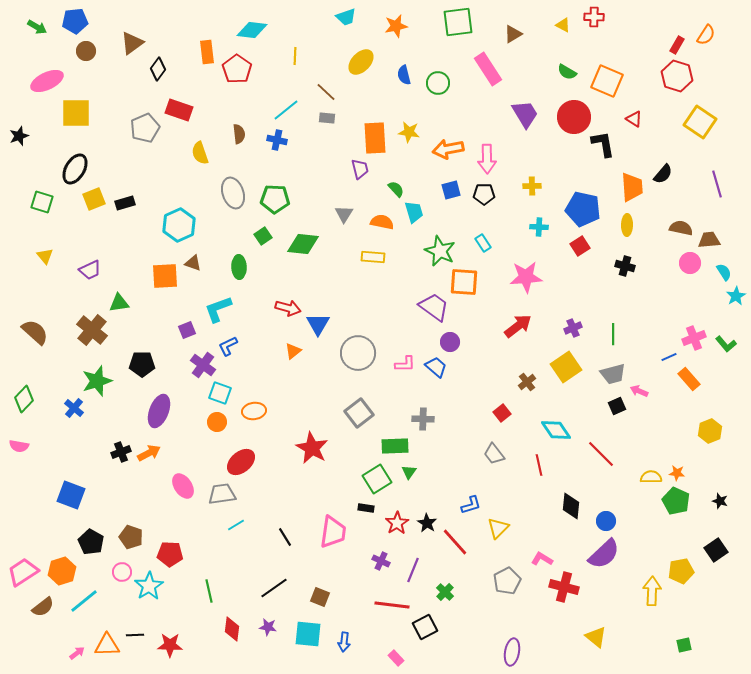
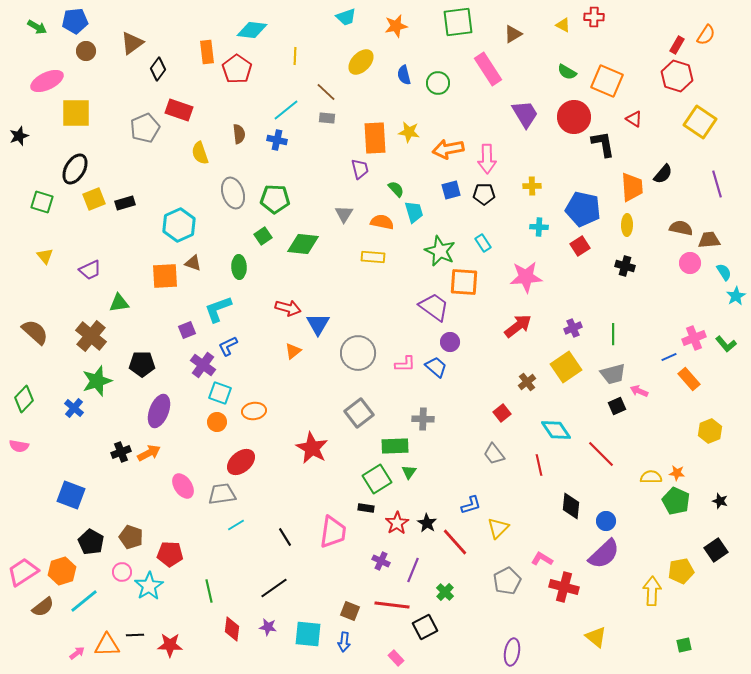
brown cross at (92, 330): moved 1 px left, 6 px down
brown square at (320, 597): moved 30 px right, 14 px down
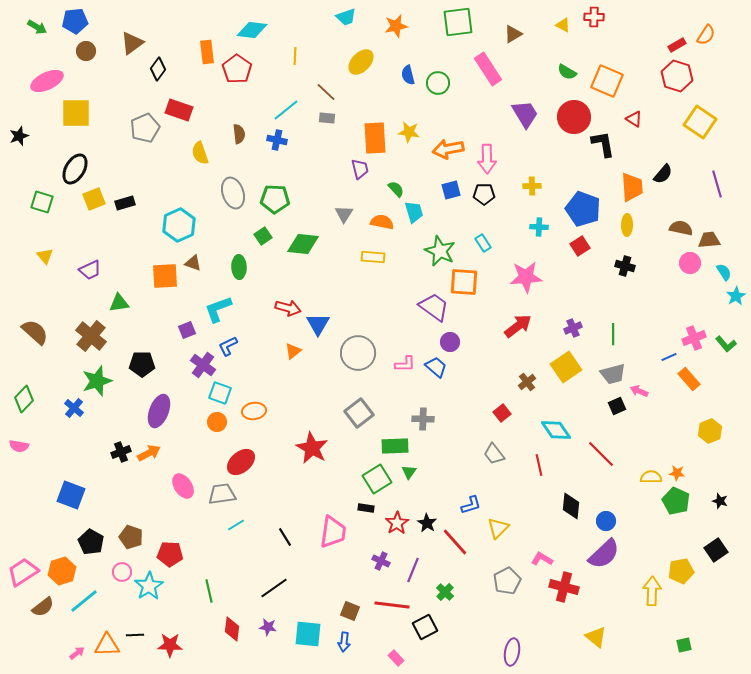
red rectangle at (677, 45): rotated 30 degrees clockwise
blue semicircle at (404, 75): moved 4 px right
blue pentagon at (583, 209): rotated 8 degrees clockwise
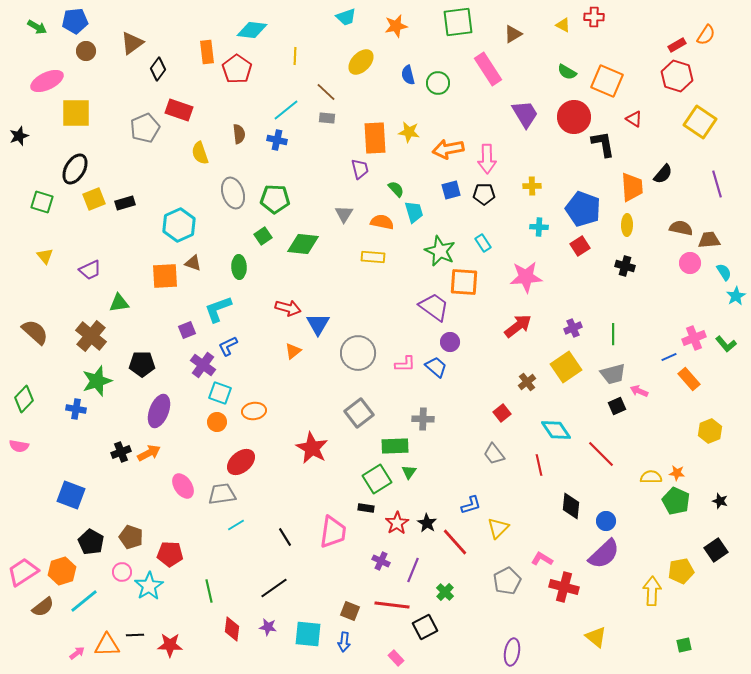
blue cross at (74, 408): moved 2 px right, 1 px down; rotated 30 degrees counterclockwise
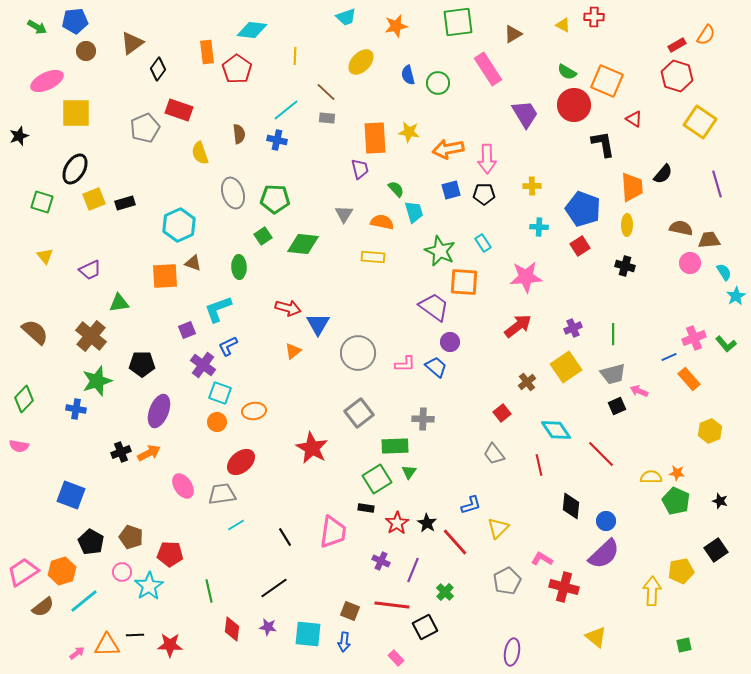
red circle at (574, 117): moved 12 px up
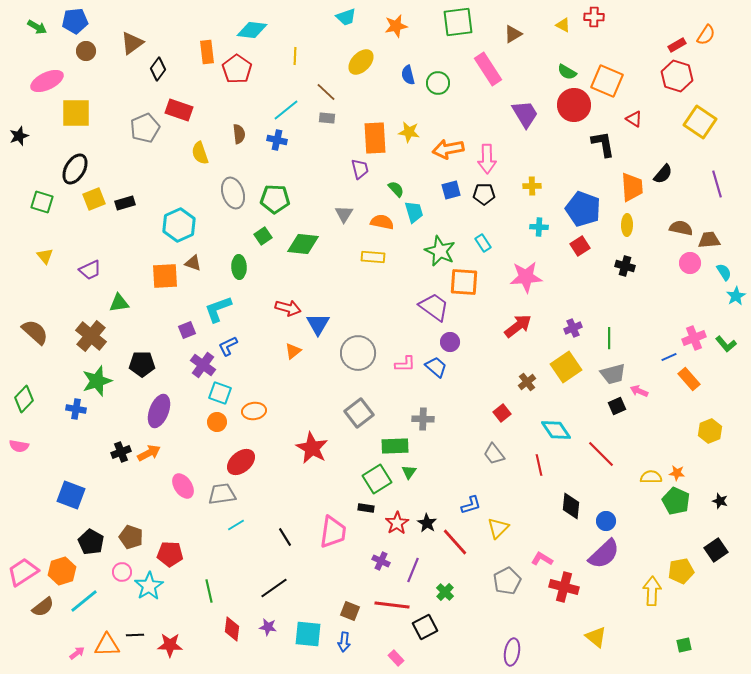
green line at (613, 334): moved 4 px left, 4 px down
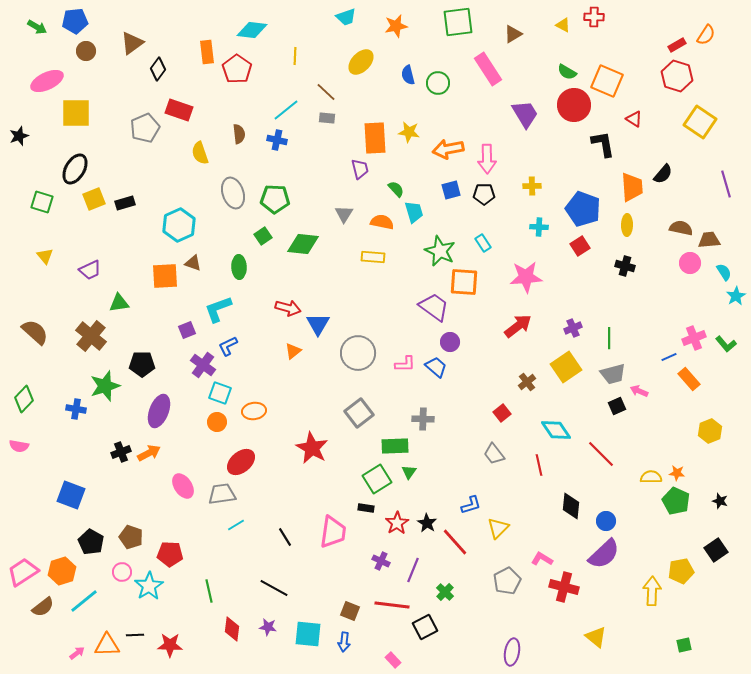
purple line at (717, 184): moved 9 px right
green star at (97, 381): moved 8 px right, 5 px down
black line at (274, 588): rotated 64 degrees clockwise
pink rectangle at (396, 658): moved 3 px left, 2 px down
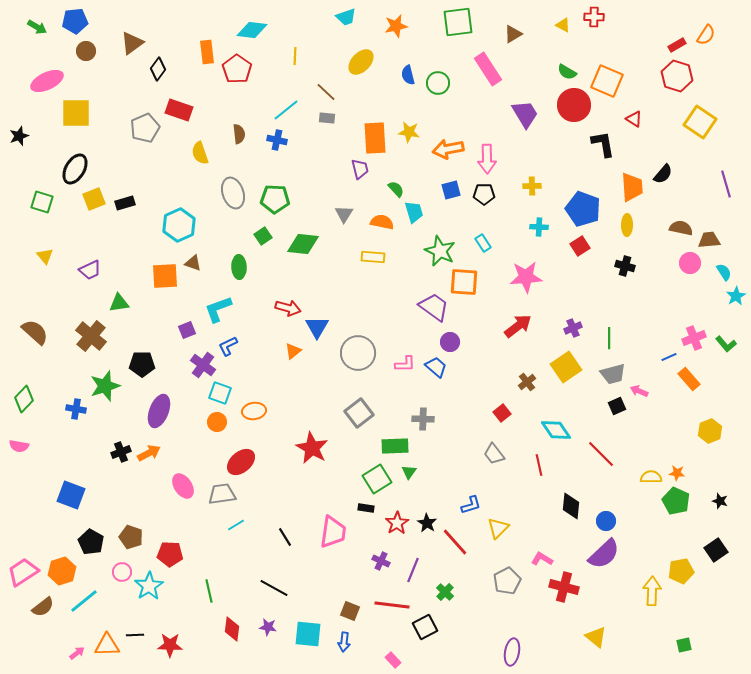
blue triangle at (318, 324): moved 1 px left, 3 px down
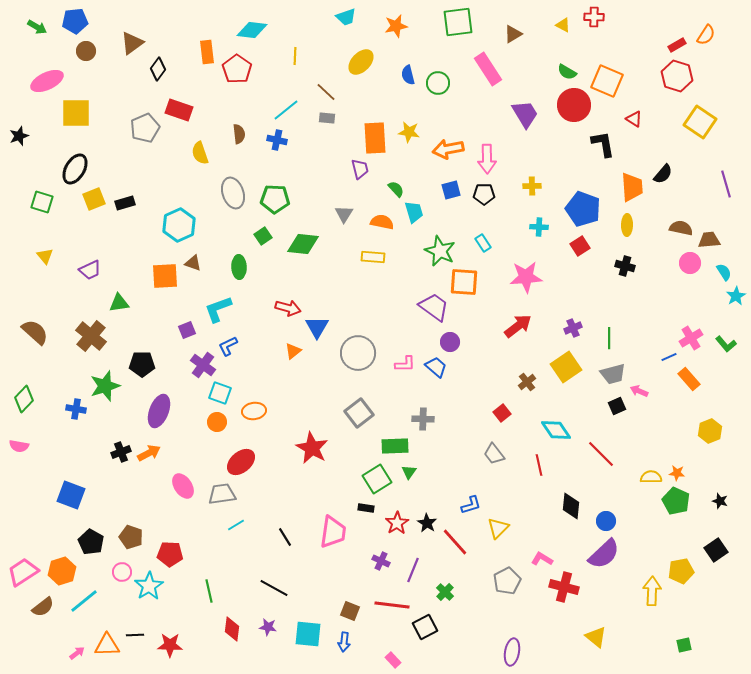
pink cross at (694, 338): moved 3 px left; rotated 10 degrees counterclockwise
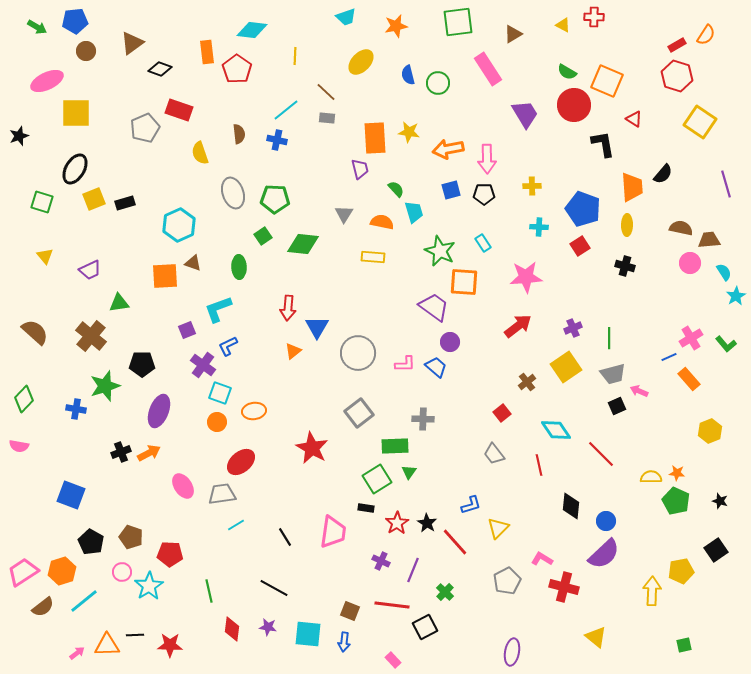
black diamond at (158, 69): moved 2 px right; rotated 75 degrees clockwise
red arrow at (288, 308): rotated 80 degrees clockwise
